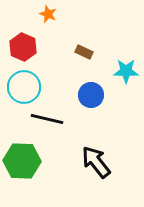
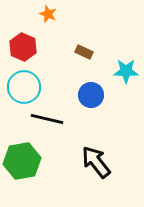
green hexagon: rotated 12 degrees counterclockwise
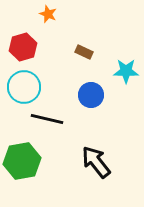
red hexagon: rotated 20 degrees clockwise
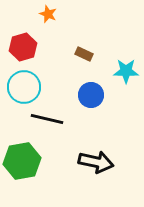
brown rectangle: moved 2 px down
black arrow: rotated 140 degrees clockwise
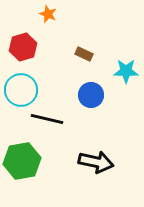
cyan circle: moved 3 px left, 3 px down
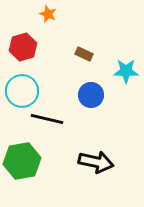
cyan circle: moved 1 px right, 1 px down
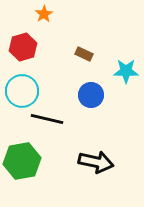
orange star: moved 4 px left; rotated 18 degrees clockwise
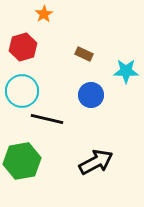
black arrow: rotated 40 degrees counterclockwise
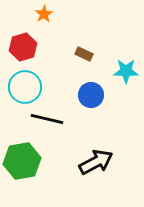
cyan circle: moved 3 px right, 4 px up
